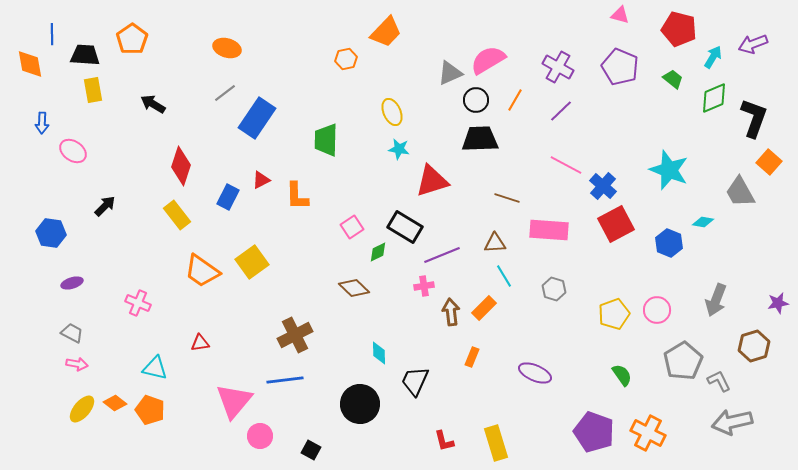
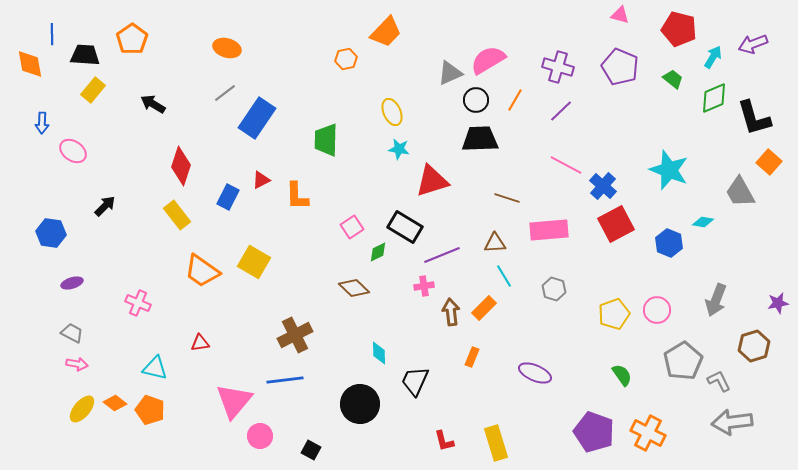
purple cross at (558, 67): rotated 12 degrees counterclockwise
yellow rectangle at (93, 90): rotated 50 degrees clockwise
black L-shape at (754, 118): rotated 144 degrees clockwise
pink rectangle at (549, 230): rotated 9 degrees counterclockwise
yellow square at (252, 262): moved 2 px right; rotated 24 degrees counterclockwise
gray arrow at (732, 422): rotated 6 degrees clockwise
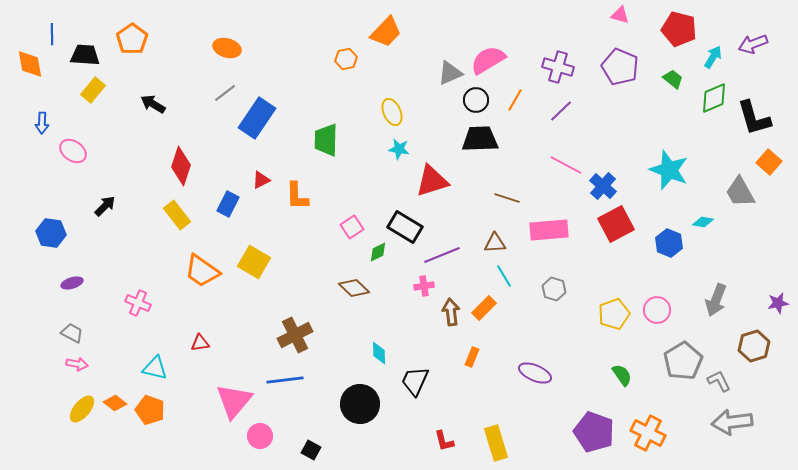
blue rectangle at (228, 197): moved 7 px down
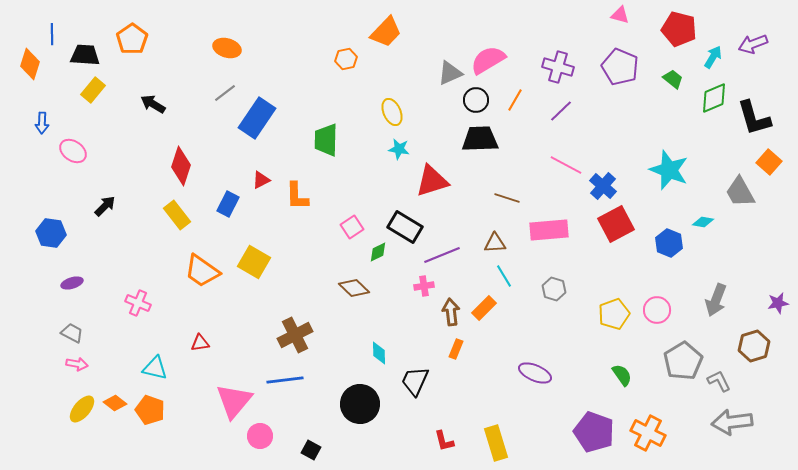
orange diamond at (30, 64): rotated 28 degrees clockwise
orange rectangle at (472, 357): moved 16 px left, 8 px up
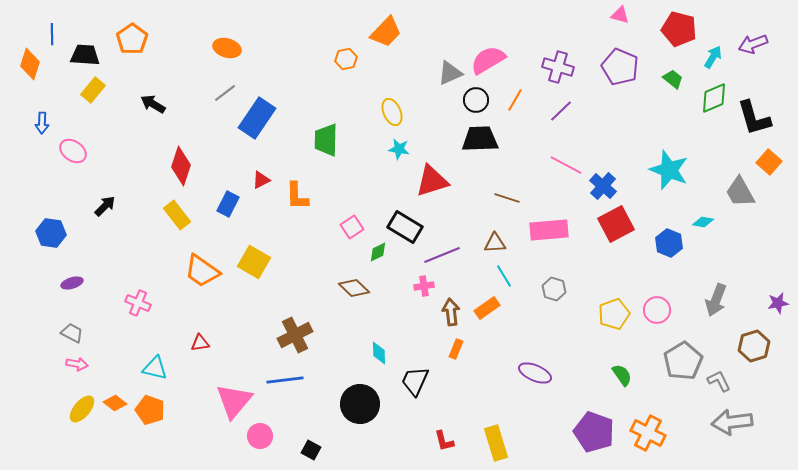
orange rectangle at (484, 308): moved 3 px right; rotated 10 degrees clockwise
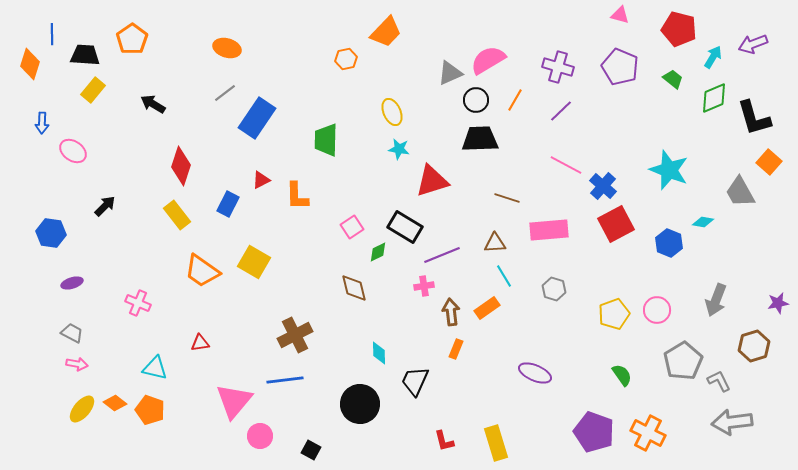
brown diamond at (354, 288): rotated 32 degrees clockwise
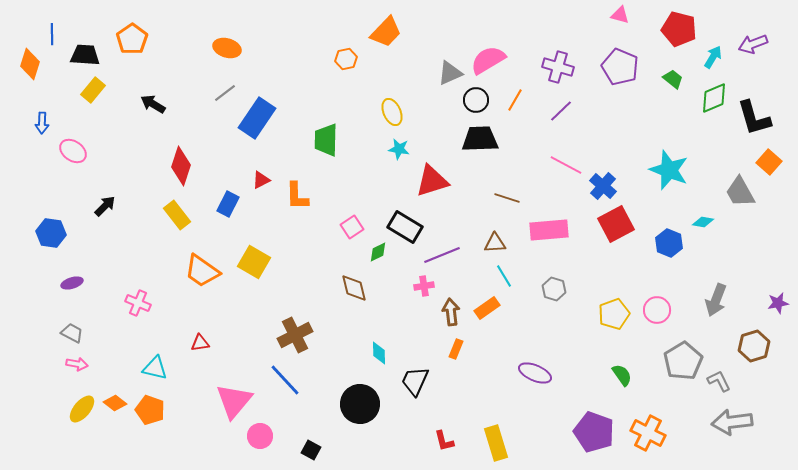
blue line at (285, 380): rotated 54 degrees clockwise
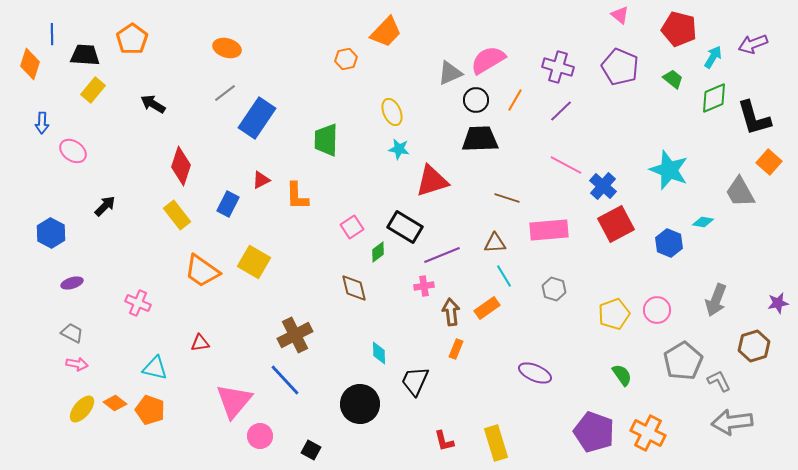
pink triangle at (620, 15): rotated 24 degrees clockwise
blue hexagon at (51, 233): rotated 20 degrees clockwise
green diamond at (378, 252): rotated 10 degrees counterclockwise
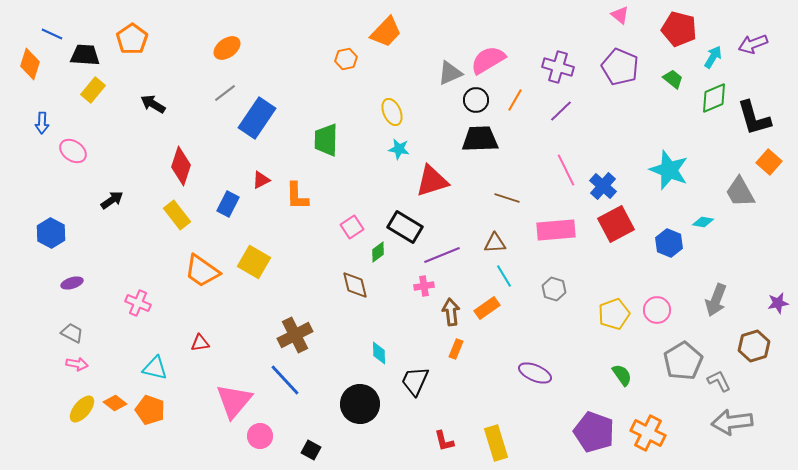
blue line at (52, 34): rotated 65 degrees counterclockwise
orange ellipse at (227, 48): rotated 52 degrees counterclockwise
pink line at (566, 165): moved 5 px down; rotated 36 degrees clockwise
black arrow at (105, 206): moved 7 px right, 6 px up; rotated 10 degrees clockwise
pink rectangle at (549, 230): moved 7 px right
brown diamond at (354, 288): moved 1 px right, 3 px up
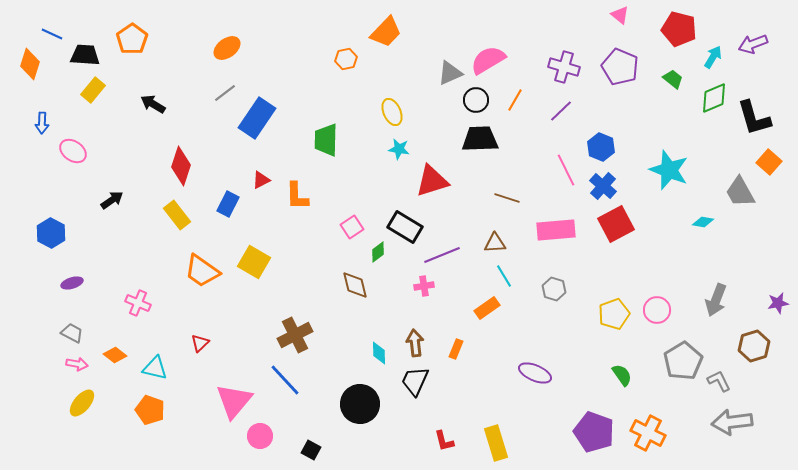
purple cross at (558, 67): moved 6 px right
blue hexagon at (669, 243): moved 68 px left, 96 px up
brown arrow at (451, 312): moved 36 px left, 31 px down
red triangle at (200, 343): rotated 36 degrees counterclockwise
orange diamond at (115, 403): moved 48 px up
yellow ellipse at (82, 409): moved 6 px up
